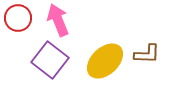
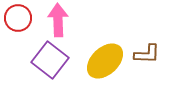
pink arrow: rotated 20 degrees clockwise
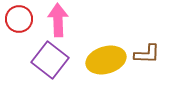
red circle: moved 1 px right, 1 px down
yellow ellipse: moved 1 px right, 1 px up; rotated 27 degrees clockwise
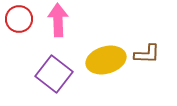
purple square: moved 4 px right, 14 px down
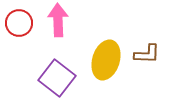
red circle: moved 4 px down
yellow ellipse: rotated 57 degrees counterclockwise
purple square: moved 3 px right, 4 px down
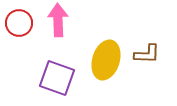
purple square: rotated 18 degrees counterclockwise
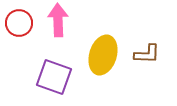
yellow ellipse: moved 3 px left, 5 px up
purple square: moved 3 px left, 1 px up
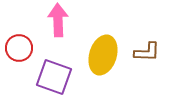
red circle: moved 25 px down
brown L-shape: moved 2 px up
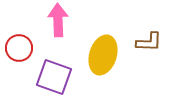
brown L-shape: moved 2 px right, 10 px up
